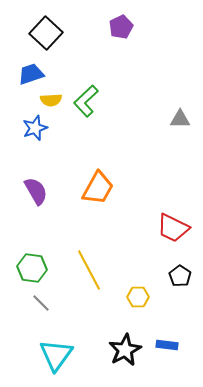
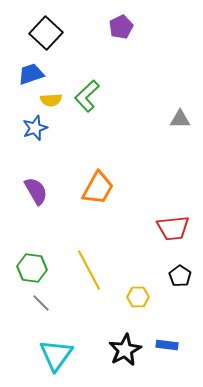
green L-shape: moved 1 px right, 5 px up
red trapezoid: rotated 32 degrees counterclockwise
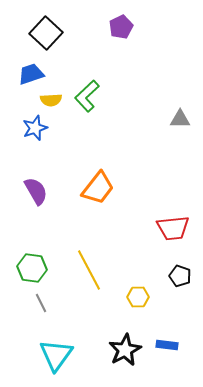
orange trapezoid: rotated 9 degrees clockwise
black pentagon: rotated 15 degrees counterclockwise
gray line: rotated 18 degrees clockwise
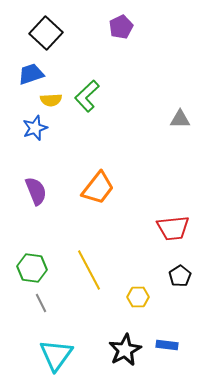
purple semicircle: rotated 8 degrees clockwise
black pentagon: rotated 20 degrees clockwise
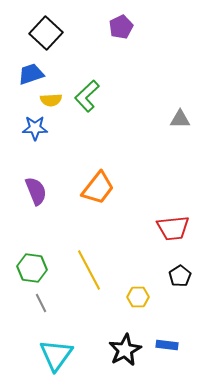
blue star: rotated 20 degrees clockwise
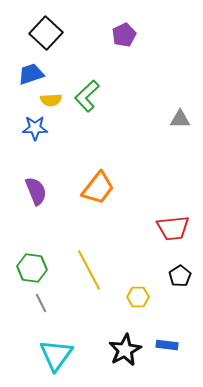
purple pentagon: moved 3 px right, 8 px down
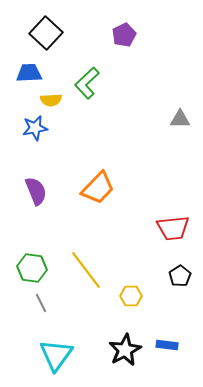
blue trapezoid: moved 2 px left, 1 px up; rotated 16 degrees clockwise
green L-shape: moved 13 px up
blue star: rotated 10 degrees counterclockwise
orange trapezoid: rotated 6 degrees clockwise
yellow line: moved 3 px left; rotated 9 degrees counterclockwise
yellow hexagon: moved 7 px left, 1 px up
